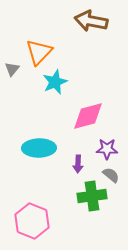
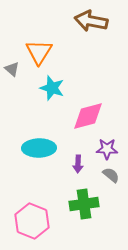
orange triangle: rotated 12 degrees counterclockwise
gray triangle: rotated 28 degrees counterclockwise
cyan star: moved 3 px left, 6 px down; rotated 30 degrees counterclockwise
green cross: moved 8 px left, 8 px down
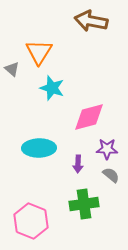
pink diamond: moved 1 px right, 1 px down
pink hexagon: moved 1 px left
